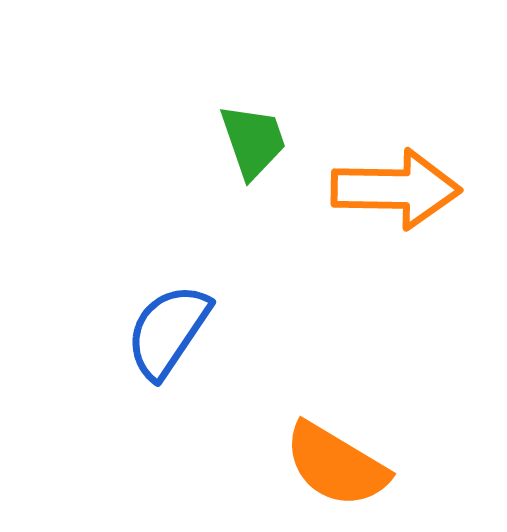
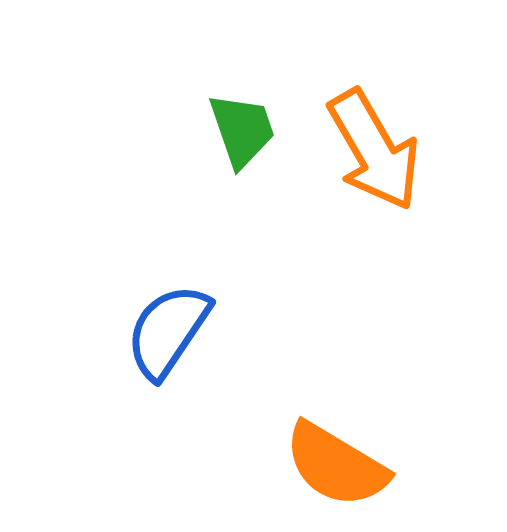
green trapezoid: moved 11 px left, 11 px up
orange arrow: moved 22 px left, 39 px up; rotated 59 degrees clockwise
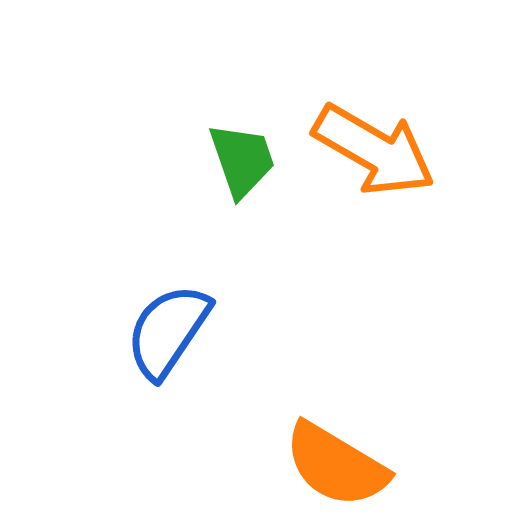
green trapezoid: moved 30 px down
orange arrow: rotated 30 degrees counterclockwise
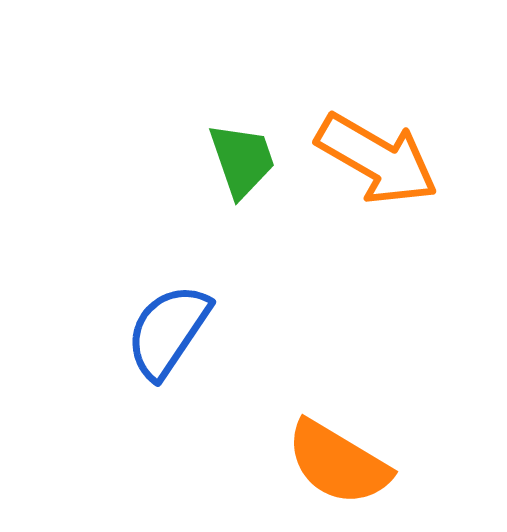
orange arrow: moved 3 px right, 9 px down
orange semicircle: moved 2 px right, 2 px up
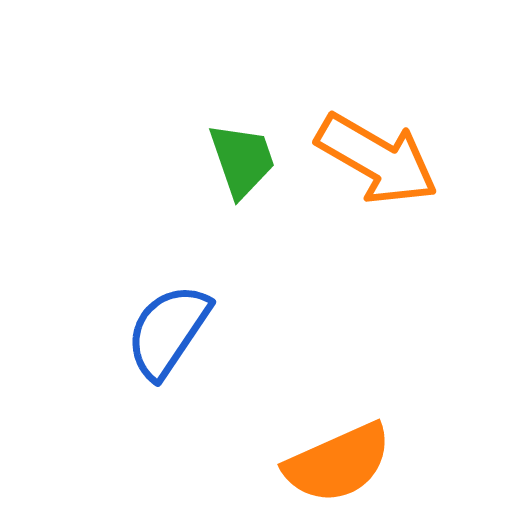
orange semicircle: rotated 55 degrees counterclockwise
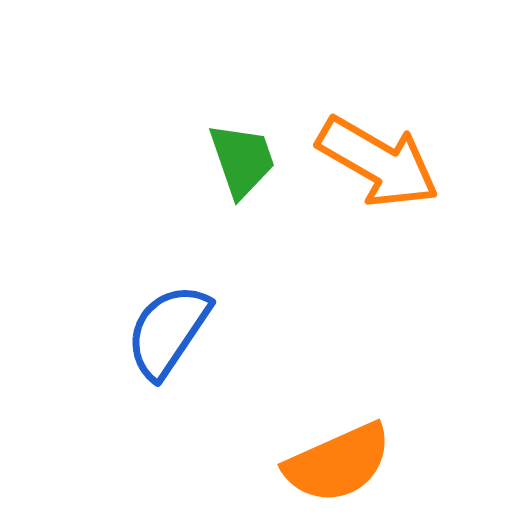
orange arrow: moved 1 px right, 3 px down
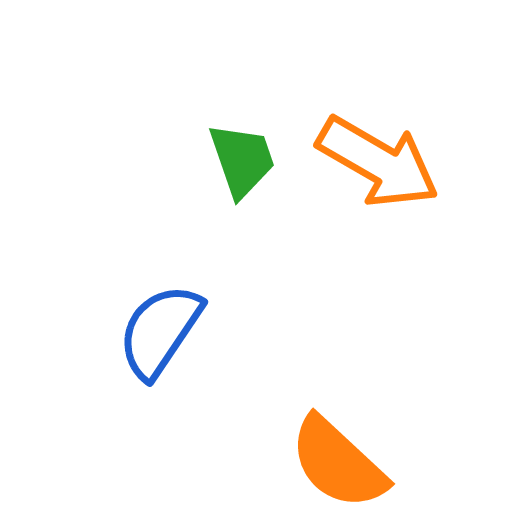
blue semicircle: moved 8 px left
orange semicircle: rotated 67 degrees clockwise
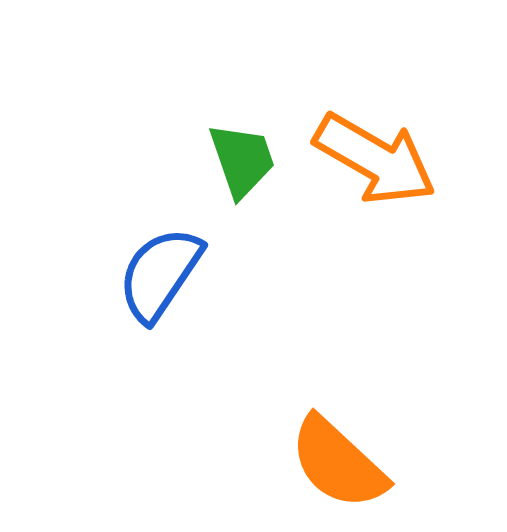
orange arrow: moved 3 px left, 3 px up
blue semicircle: moved 57 px up
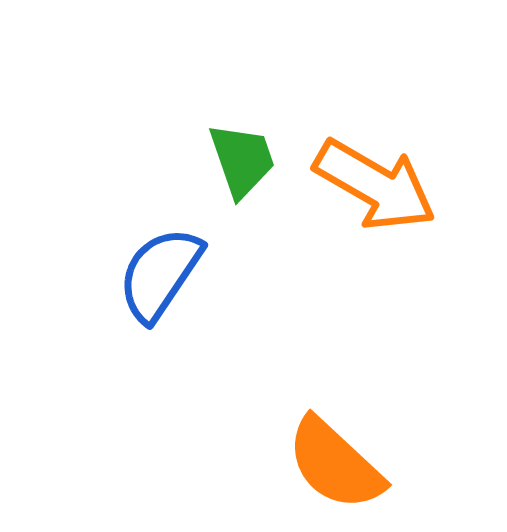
orange arrow: moved 26 px down
orange semicircle: moved 3 px left, 1 px down
